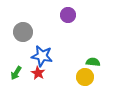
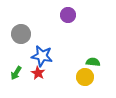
gray circle: moved 2 px left, 2 px down
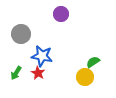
purple circle: moved 7 px left, 1 px up
green semicircle: rotated 40 degrees counterclockwise
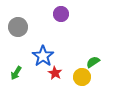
gray circle: moved 3 px left, 7 px up
blue star: moved 1 px right; rotated 25 degrees clockwise
red star: moved 17 px right
yellow circle: moved 3 px left
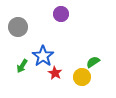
green arrow: moved 6 px right, 7 px up
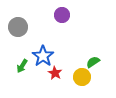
purple circle: moved 1 px right, 1 px down
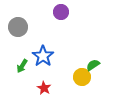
purple circle: moved 1 px left, 3 px up
green semicircle: moved 3 px down
red star: moved 11 px left, 15 px down
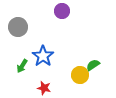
purple circle: moved 1 px right, 1 px up
yellow circle: moved 2 px left, 2 px up
red star: rotated 16 degrees counterclockwise
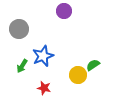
purple circle: moved 2 px right
gray circle: moved 1 px right, 2 px down
blue star: rotated 15 degrees clockwise
yellow circle: moved 2 px left
